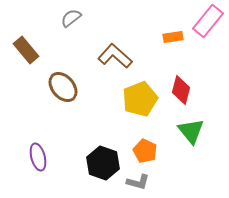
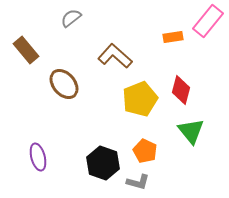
brown ellipse: moved 1 px right, 3 px up
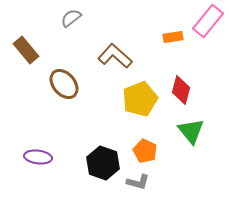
purple ellipse: rotated 68 degrees counterclockwise
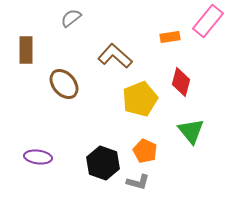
orange rectangle: moved 3 px left
brown rectangle: rotated 40 degrees clockwise
red diamond: moved 8 px up
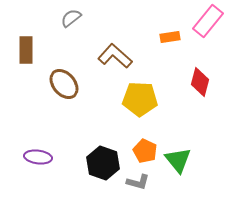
red diamond: moved 19 px right
yellow pentagon: rotated 24 degrees clockwise
green triangle: moved 13 px left, 29 px down
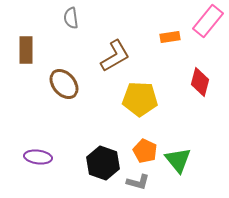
gray semicircle: rotated 60 degrees counterclockwise
brown L-shape: rotated 108 degrees clockwise
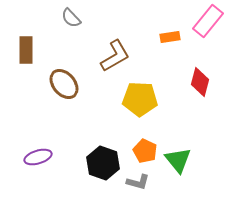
gray semicircle: rotated 35 degrees counterclockwise
purple ellipse: rotated 24 degrees counterclockwise
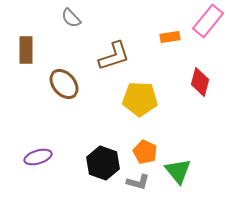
brown L-shape: moved 1 px left; rotated 12 degrees clockwise
orange pentagon: moved 1 px down
green triangle: moved 11 px down
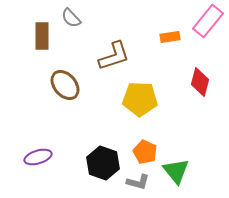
brown rectangle: moved 16 px right, 14 px up
brown ellipse: moved 1 px right, 1 px down
green triangle: moved 2 px left
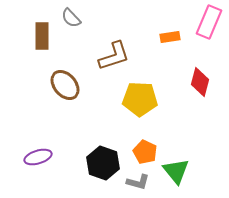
pink rectangle: moved 1 px right, 1 px down; rotated 16 degrees counterclockwise
